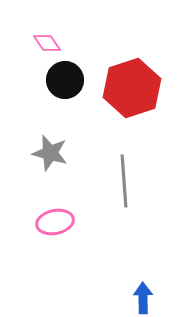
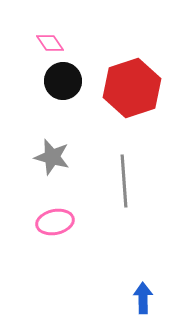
pink diamond: moved 3 px right
black circle: moved 2 px left, 1 px down
gray star: moved 2 px right, 4 px down
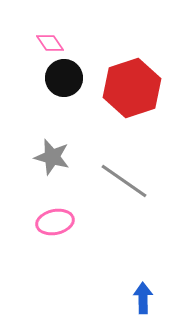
black circle: moved 1 px right, 3 px up
gray line: rotated 51 degrees counterclockwise
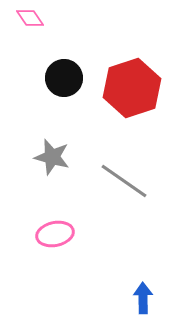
pink diamond: moved 20 px left, 25 px up
pink ellipse: moved 12 px down
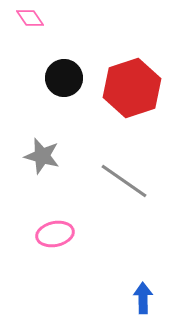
gray star: moved 10 px left, 1 px up
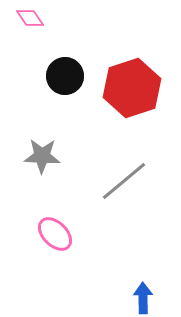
black circle: moved 1 px right, 2 px up
gray star: rotated 12 degrees counterclockwise
gray line: rotated 75 degrees counterclockwise
pink ellipse: rotated 57 degrees clockwise
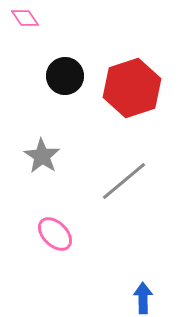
pink diamond: moved 5 px left
gray star: rotated 30 degrees clockwise
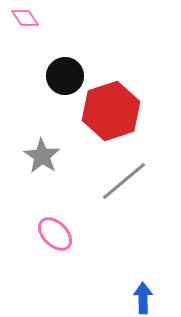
red hexagon: moved 21 px left, 23 px down
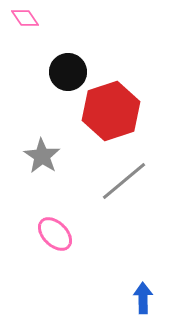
black circle: moved 3 px right, 4 px up
